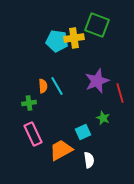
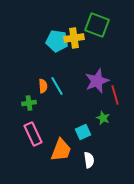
red line: moved 5 px left, 2 px down
orange trapezoid: rotated 140 degrees clockwise
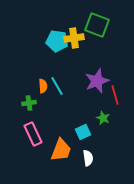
white semicircle: moved 1 px left, 2 px up
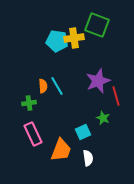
purple star: moved 1 px right
red line: moved 1 px right, 1 px down
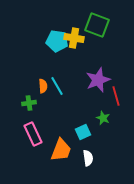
yellow cross: rotated 18 degrees clockwise
purple star: moved 1 px up
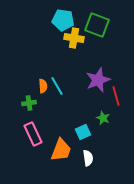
cyan pentagon: moved 6 px right, 21 px up
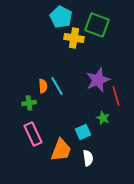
cyan pentagon: moved 2 px left, 3 px up; rotated 20 degrees clockwise
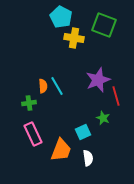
green square: moved 7 px right
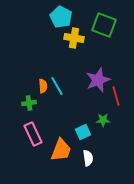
green star: moved 2 px down; rotated 24 degrees counterclockwise
